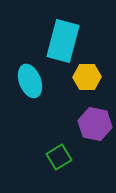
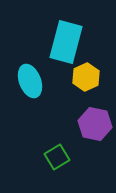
cyan rectangle: moved 3 px right, 1 px down
yellow hexagon: moved 1 px left; rotated 24 degrees counterclockwise
green square: moved 2 px left
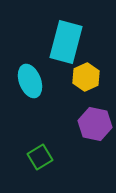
green square: moved 17 px left
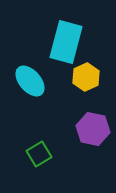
cyan ellipse: rotated 20 degrees counterclockwise
purple hexagon: moved 2 px left, 5 px down
green square: moved 1 px left, 3 px up
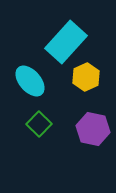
cyan rectangle: rotated 27 degrees clockwise
green square: moved 30 px up; rotated 15 degrees counterclockwise
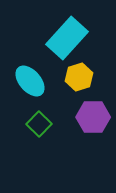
cyan rectangle: moved 1 px right, 4 px up
yellow hexagon: moved 7 px left; rotated 8 degrees clockwise
purple hexagon: moved 12 px up; rotated 12 degrees counterclockwise
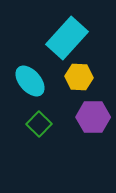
yellow hexagon: rotated 20 degrees clockwise
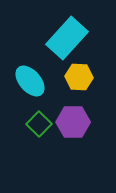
purple hexagon: moved 20 px left, 5 px down
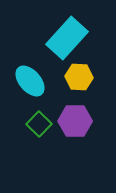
purple hexagon: moved 2 px right, 1 px up
